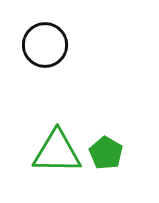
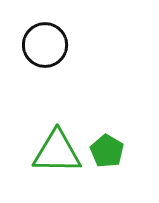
green pentagon: moved 1 px right, 2 px up
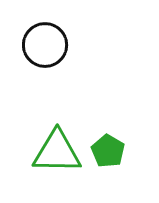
green pentagon: moved 1 px right
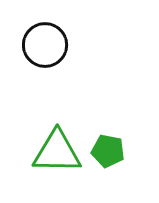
green pentagon: rotated 20 degrees counterclockwise
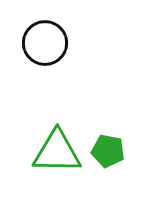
black circle: moved 2 px up
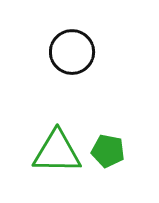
black circle: moved 27 px right, 9 px down
